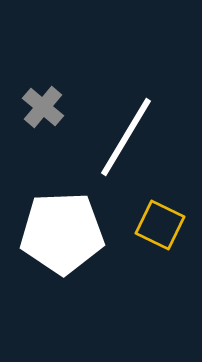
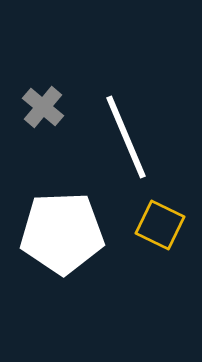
white line: rotated 54 degrees counterclockwise
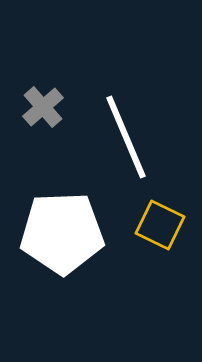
gray cross: rotated 9 degrees clockwise
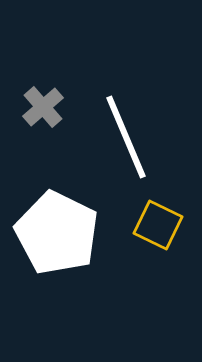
yellow square: moved 2 px left
white pentagon: moved 5 px left; rotated 28 degrees clockwise
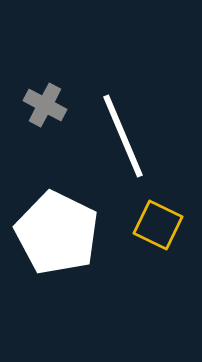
gray cross: moved 2 px right, 2 px up; rotated 21 degrees counterclockwise
white line: moved 3 px left, 1 px up
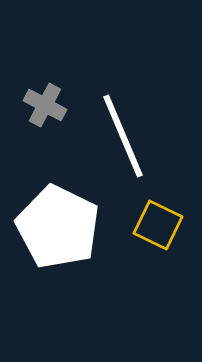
white pentagon: moved 1 px right, 6 px up
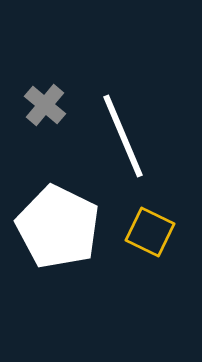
gray cross: rotated 12 degrees clockwise
yellow square: moved 8 px left, 7 px down
